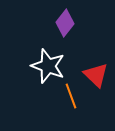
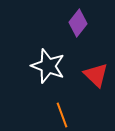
purple diamond: moved 13 px right
orange line: moved 9 px left, 19 px down
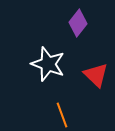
white star: moved 2 px up
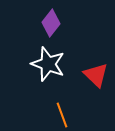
purple diamond: moved 27 px left
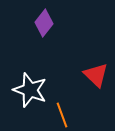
purple diamond: moved 7 px left
white star: moved 18 px left, 26 px down
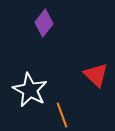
white star: rotated 8 degrees clockwise
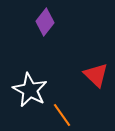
purple diamond: moved 1 px right, 1 px up
orange line: rotated 15 degrees counterclockwise
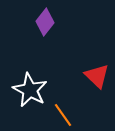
red triangle: moved 1 px right, 1 px down
orange line: moved 1 px right
